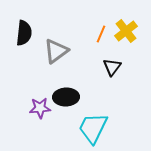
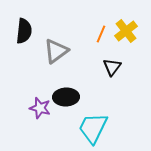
black semicircle: moved 2 px up
purple star: rotated 20 degrees clockwise
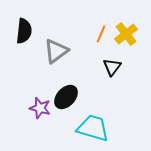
yellow cross: moved 3 px down
black ellipse: rotated 45 degrees counterclockwise
cyan trapezoid: rotated 80 degrees clockwise
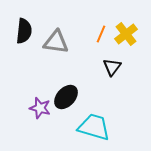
gray triangle: moved 9 px up; rotated 44 degrees clockwise
cyan trapezoid: moved 1 px right, 1 px up
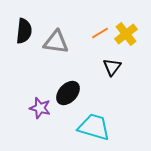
orange line: moved 1 px left, 1 px up; rotated 36 degrees clockwise
black ellipse: moved 2 px right, 4 px up
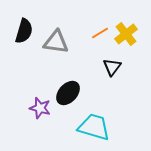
black semicircle: rotated 10 degrees clockwise
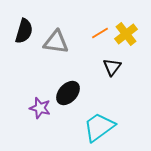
cyan trapezoid: moved 5 px right; rotated 52 degrees counterclockwise
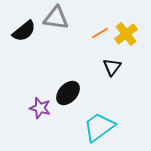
black semicircle: rotated 35 degrees clockwise
gray triangle: moved 24 px up
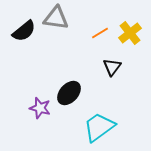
yellow cross: moved 4 px right, 1 px up
black ellipse: moved 1 px right
